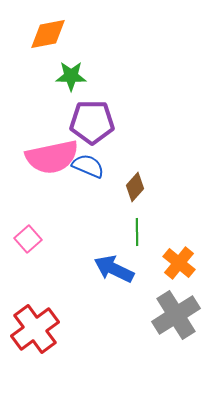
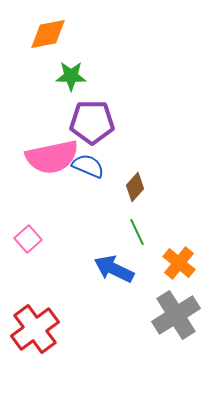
green line: rotated 24 degrees counterclockwise
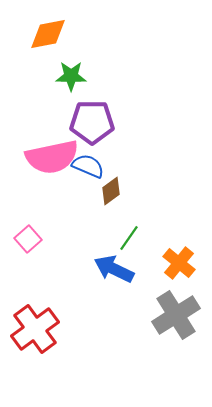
brown diamond: moved 24 px left, 4 px down; rotated 12 degrees clockwise
green line: moved 8 px left, 6 px down; rotated 60 degrees clockwise
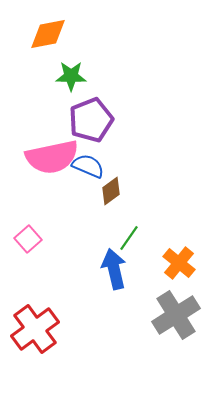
purple pentagon: moved 1 px left, 2 px up; rotated 21 degrees counterclockwise
blue arrow: rotated 51 degrees clockwise
